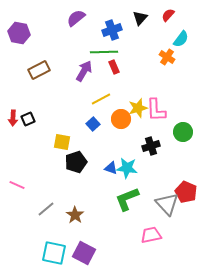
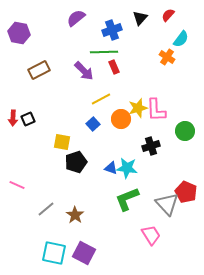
purple arrow: rotated 105 degrees clockwise
green circle: moved 2 px right, 1 px up
pink trapezoid: rotated 70 degrees clockwise
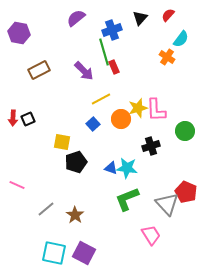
green line: rotated 76 degrees clockwise
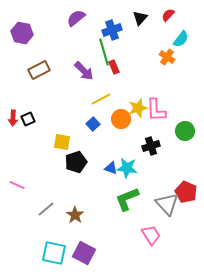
purple hexagon: moved 3 px right
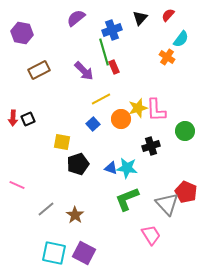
black pentagon: moved 2 px right, 2 px down
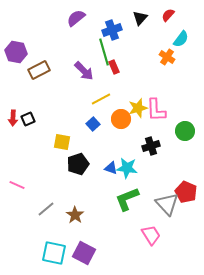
purple hexagon: moved 6 px left, 19 px down
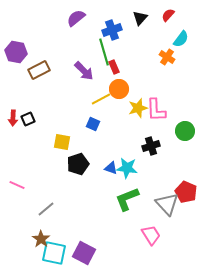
orange circle: moved 2 px left, 30 px up
blue square: rotated 24 degrees counterclockwise
brown star: moved 34 px left, 24 px down
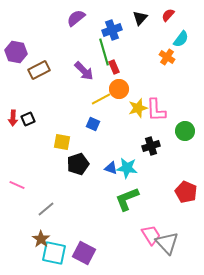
gray triangle: moved 39 px down
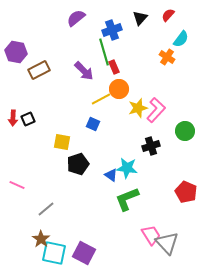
pink L-shape: rotated 135 degrees counterclockwise
blue triangle: moved 7 px down; rotated 16 degrees clockwise
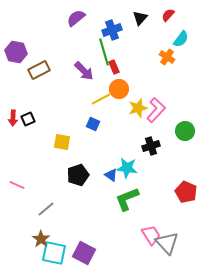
black pentagon: moved 11 px down
